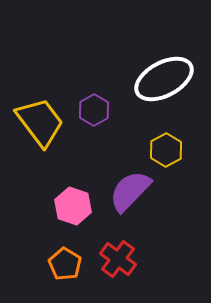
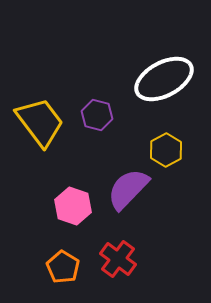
purple hexagon: moved 3 px right, 5 px down; rotated 16 degrees counterclockwise
purple semicircle: moved 2 px left, 2 px up
orange pentagon: moved 2 px left, 3 px down
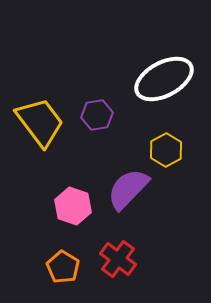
purple hexagon: rotated 24 degrees counterclockwise
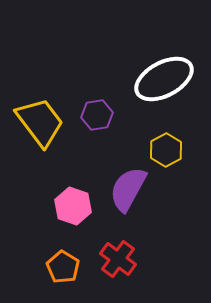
purple semicircle: rotated 15 degrees counterclockwise
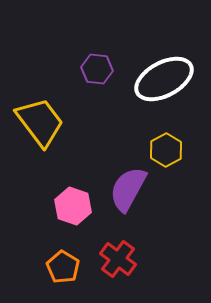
purple hexagon: moved 46 px up; rotated 16 degrees clockwise
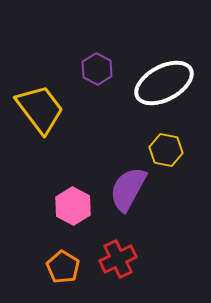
purple hexagon: rotated 20 degrees clockwise
white ellipse: moved 4 px down
yellow trapezoid: moved 13 px up
yellow hexagon: rotated 20 degrees counterclockwise
pink hexagon: rotated 9 degrees clockwise
red cross: rotated 27 degrees clockwise
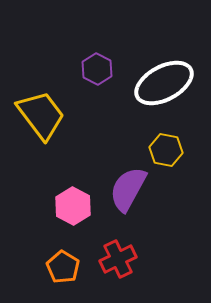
yellow trapezoid: moved 1 px right, 6 px down
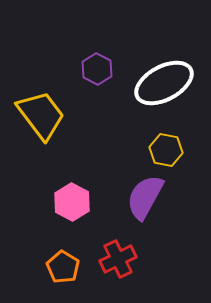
purple semicircle: moved 17 px right, 8 px down
pink hexagon: moved 1 px left, 4 px up
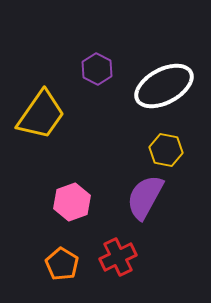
white ellipse: moved 3 px down
yellow trapezoid: rotated 72 degrees clockwise
pink hexagon: rotated 12 degrees clockwise
red cross: moved 2 px up
orange pentagon: moved 1 px left, 3 px up
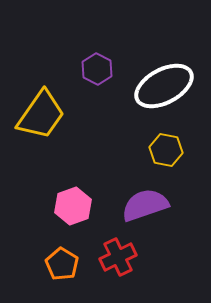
purple semicircle: moved 8 px down; rotated 42 degrees clockwise
pink hexagon: moved 1 px right, 4 px down
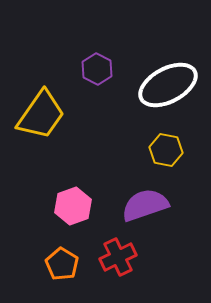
white ellipse: moved 4 px right, 1 px up
